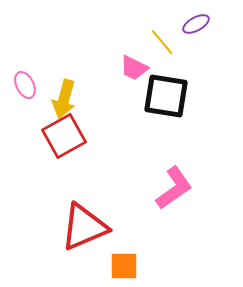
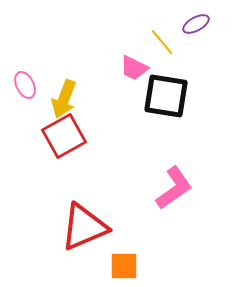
yellow arrow: rotated 6 degrees clockwise
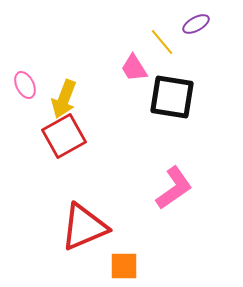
pink trapezoid: rotated 32 degrees clockwise
black square: moved 6 px right, 1 px down
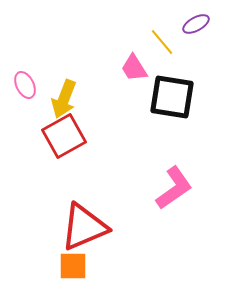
orange square: moved 51 px left
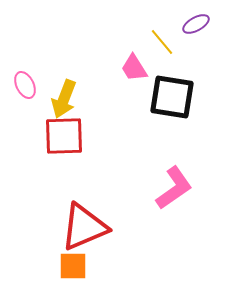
red square: rotated 27 degrees clockwise
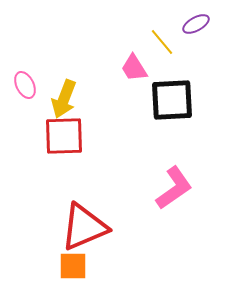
black square: moved 3 px down; rotated 12 degrees counterclockwise
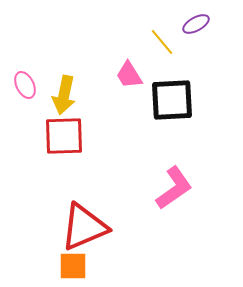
pink trapezoid: moved 5 px left, 7 px down
yellow arrow: moved 4 px up; rotated 9 degrees counterclockwise
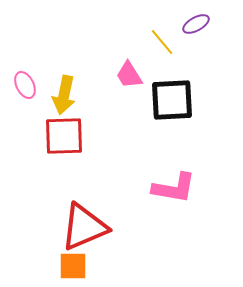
pink L-shape: rotated 45 degrees clockwise
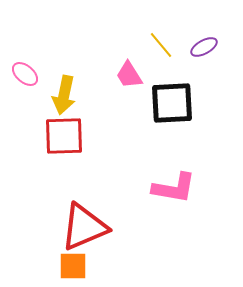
purple ellipse: moved 8 px right, 23 px down
yellow line: moved 1 px left, 3 px down
pink ellipse: moved 11 px up; rotated 24 degrees counterclockwise
black square: moved 3 px down
